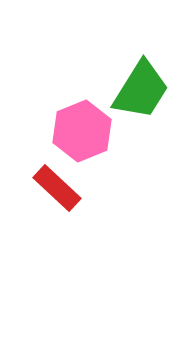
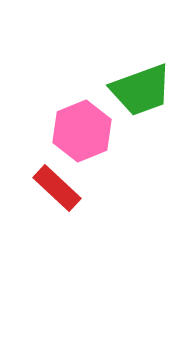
green trapezoid: rotated 38 degrees clockwise
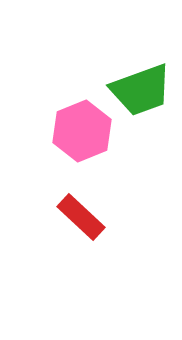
red rectangle: moved 24 px right, 29 px down
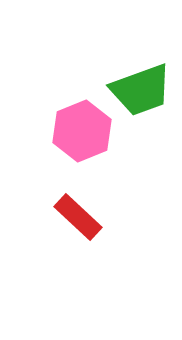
red rectangle: moved 3 px left
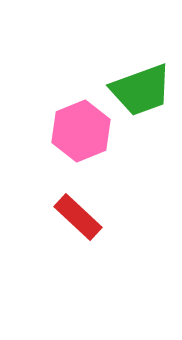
pink hexagon: moved 1 px left
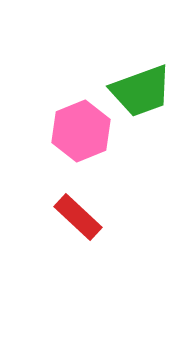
green trapezoid: moved 1 px down
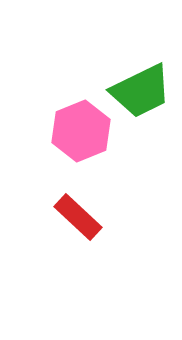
green trapezoid: rotated 6 degrees counterclockwise
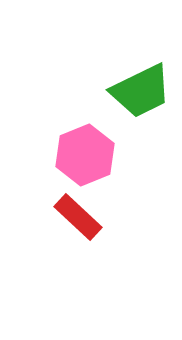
pink hexagon: moved 4 px right, 24 px down
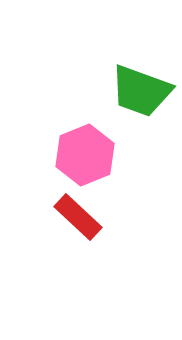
green trapezoid: rotated 46 degrees clockwise
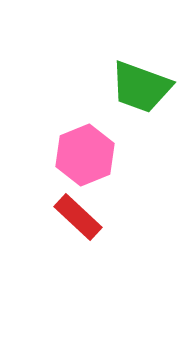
green trapezoid: moved 4 px up
